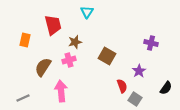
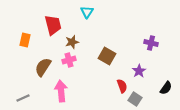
brown star: moved 3 px left
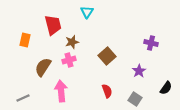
brown square: rotated 18 degrees clockwise
red semicircle: moved 15 px left, 5 px down
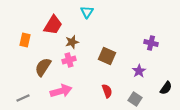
red trapezoid: rotated 45 degrees clockwise
brown square: rotated 24 degrees counterclockwise
pink arrow: rotated 80 degrees clockwise
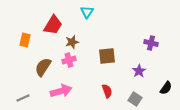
brown square: rotated 30 degrees counterclockwise
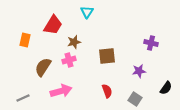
brown star: moved 2 px right
purple star: rotated 24 degrees clockwise
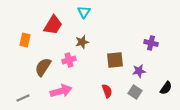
cyan triangle: moved 3 px left
brown star: moved 8 px right
brown square: moved 8 px right, 4 px down
gray square: moved 7 px up
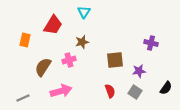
red semicircle: moved 3 px right
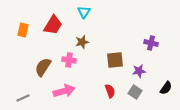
orange rectangle: moved 2 px left, 10 px up
pink cross: rotated 24 degrees clockwise
pink arrow: moved 3 px right
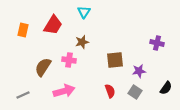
purple cross: moved 6 px right
gray line: moved 3 px up
